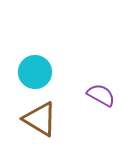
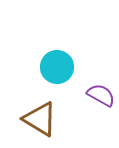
cyan circle: moved 22 px right, 5 px up
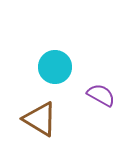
cyan circle: moved 2 px left
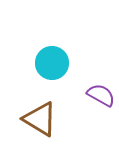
cyan circle: moved 3 px left, 4 px up
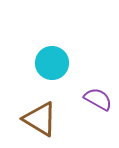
purple semicircle: moved 3 px left, 4 px down
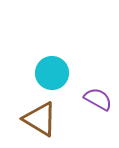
cyan circle: moved 10 px down
